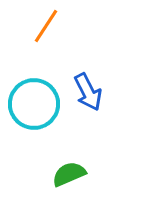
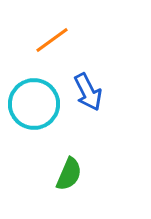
orange line: moved 6 px right, 14 px down; rotated 21 degrees clockwise
green semicircle: rotated 136 degrees clockwise
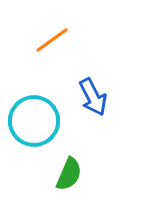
blue arrow: moved 5 px right, 5 px down
cyan circle: moved 17 px down
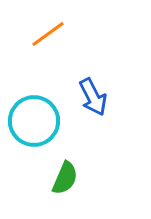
orange line: moved 4 px left, 6 px up
green semicircle: moved 4 px left, 4 px down
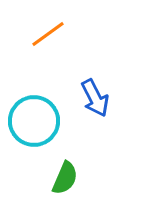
blue arrow: moved 2 px right, 1 px down
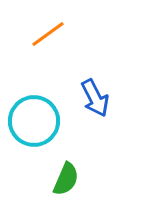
green semicircle: moved 1 px right, 1 px down
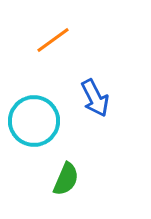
orange line: moved 5 px right, 6 px down
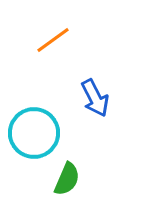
cyan circle: moved 12 px down
green semicircle: moved 1 px right
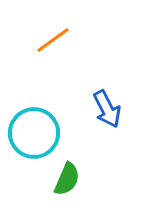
blue arrow: moved 12 px right, 11 px down
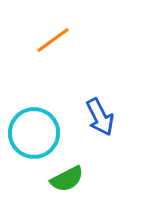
blue arrow: moved 7 px left, 8 px down
green semicircle: rotated 40 degrees clockwise
